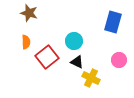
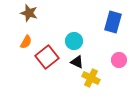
orange semicircle: rotated 32 degrees clockwise
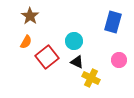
brown star: moved 1 px right, 3 px down; rotated 18 degrees clockwise
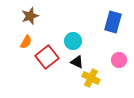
brown star: rotated 18 degrees clockwise
cyan circle: moved 1 px left
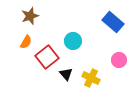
blue rectangle: rotated 65 degrees counterclockwise
black triangle: moved 11 px left, 12 px down; rotated 24 degrees clockwise
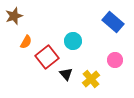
brown star: moved 16 px left
pink circle: moved 4 px left
yellow cross: moved 1 px down; rotated 24 degrees clockwise
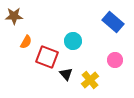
brown star: rotated 18 degrees clockwise
red square: rotated 30 degrees counterclockwise
yellow cross: moved 1 px left, 1 px down
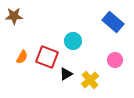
orange semicircle: moved 4 px left, 15 px down
black triangle: rotated 40 degrees clockwise
